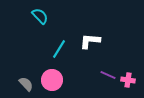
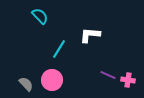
white L-shape: moved 6 px up
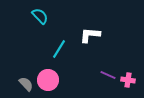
pink circle: moved 4 px left
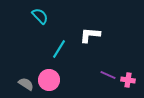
pink circle: moved 1 px right
gray semicircle: rotated 14 degrees counterclockwise
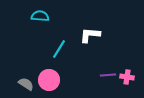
cyan semicircle: rotated 42 degrees counterclockwise
purple line: rotated 28 degrees counterclockwise
pink cross: moved 1 px left, 3 px up
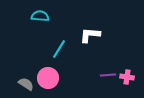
pink circle: moved 1 px left, 2 px up
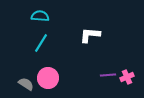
cyan line: moved 18 px left, 6 px up
pink cross: rotated 32 degrees counterclockwise
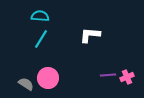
cyan line: moved 4 px up
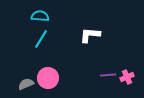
gray semicircle: rotated 56 degrees counterclockwise
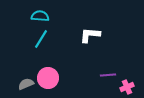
pink cross: moved 10 px down
